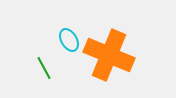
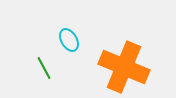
orange cross: moved 15 px right, 12 px down
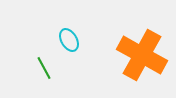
orange cross: moved 18 px right, 12 px up; rotated 6 degrees clockwise
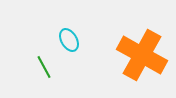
green line: moved 1 px up
